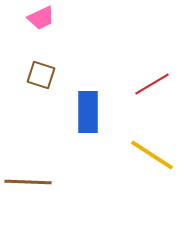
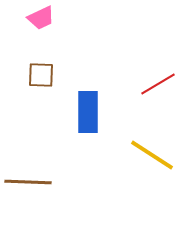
brown square: rotated 16 degrees counterclockwise
red line: moved 6 px right
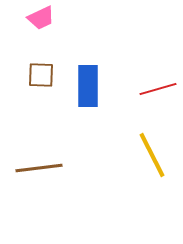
red line: moved 5 px down; rotated 15 degrees clockwise
blue rectangle: moved 26 px up
yellow line: rotated 30 degrees clockwise
brown line: moved 11 px right, 14 px up; rotated 9 degrees counterclockwise
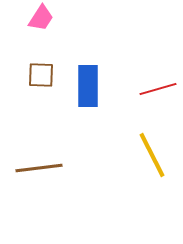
pink trapezoid: rotated 32 degrees counterclockwise
